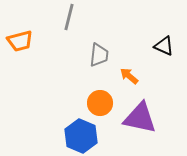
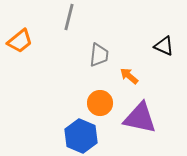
orange trapezoid: rotated 24 degrees counterclockwise
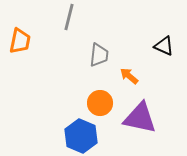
orange trapezoid: rotated 40 degrees counterclockwise
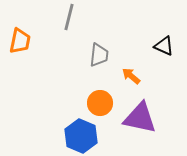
orange arrow: moved 2 px right
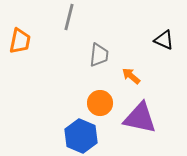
black triangle: moved 6 px up
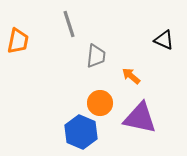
gray line: moved 7 px down; rotated 32 degrees counterclockwise
orange trapezoid: moved 2 px left
gray trapezoid: moved 3 px left, 1 px down
blue hexagon: moved 4 px up
